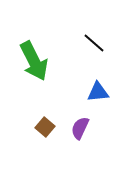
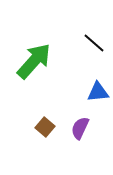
green arrow: rotated 111 degrees counterclockwise
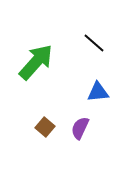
green arrow: moved 2 px right, 1 px down
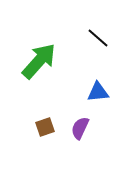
black line: moved 4 px right, 5 px up
green arrow: moved 3 px right, 1 px up
brown square: rotated 30 degrees clockwise
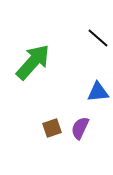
green arrow: moved 6 px left, 1 px down
brown square: moved 7 px right, 1 px down
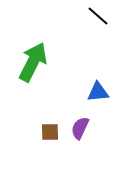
black line: moved 22 px up
green arrow: rotated 15 degrees counterclockwise
brown square: moved 2 px left, 4 px down; rotated 18 degrees clockwise
